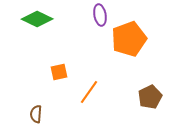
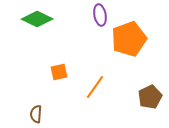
orange line: moved 6 px right, 5 px up
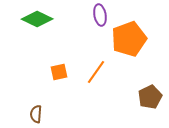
orange line: moved 1 px right, 15 px up
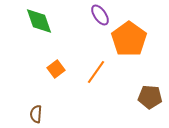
purple ellipse: rotated 25 degrees counterclockwise
green diamond: moved 2 px right, 2 px down; rotated 44 degrees clockwise
orange pentagon: rotated 16 degrees counterclockwise
orange square: moved 3 px left, 3 px up; rotated 24 degrees counterclockwise
brown pentagon: rotated 30 degrees clockwise
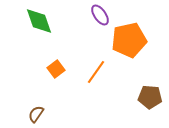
orange pentagon: moved 1 px down; rotated 24 degrees clockwise
brown semicircle: rotated 30 degrees clockwise
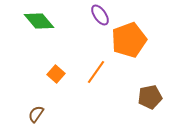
green diamond: rotated 20 degrees counterclockwise
orange pentagon: rotated 8 degrees counterclockwise
orange square: moved 5 px down; rotated 12 degrees counterclockwise
brown pentagon: rotated 15 degrees counterclockwise
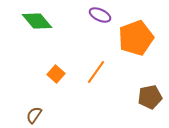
purple ellipse: rotated 30 degrees counterclockwise
green diamond: moved 2 px left
orange pentagon: moved 7 px right, 2 px up
brown semicircle: moved 2 px left, 1 px down
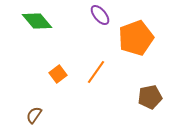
purple ellipse: rotated 25 degrees clockwise
orange square: moved 2 px right; rotated 12 degrees clockwise
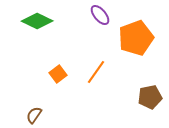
green diamond: rotated 24 degrees counterclockwise
